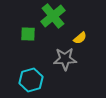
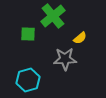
cyan hexagon: moved 3 px left
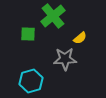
cyan hexagon: moved 3 px right, 1 px down
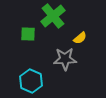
cyan hexagon: rotated 20 degrees counterclockwise
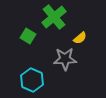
green cross: moved 1 px right, 1 px down
green square: moved 2 px down; rotated 28 degrees clockwise
cyan hexagon: moved 1 px right, 1 px up
